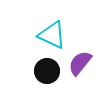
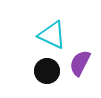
purple semicircle: rotated 12 degrees counterclockwise
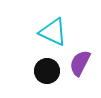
cyan triangle: moved 1 px right, 3 px up
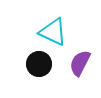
black circle: moved 8 px left, 7 px up
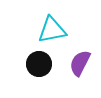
cyan triangle: moved 1 px left, 2 px up; rotated 36 degrees counterclockwise
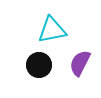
black circle: moved 1 px down
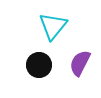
cyan triangle: moved 1 px right, 4 px up; rotated 40 degrees counterclockwise
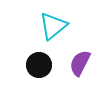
cyan triangle: rotated 12 degrees clockwise
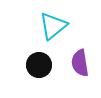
purple semicircle: rotated 36 degrees counterclockwise
